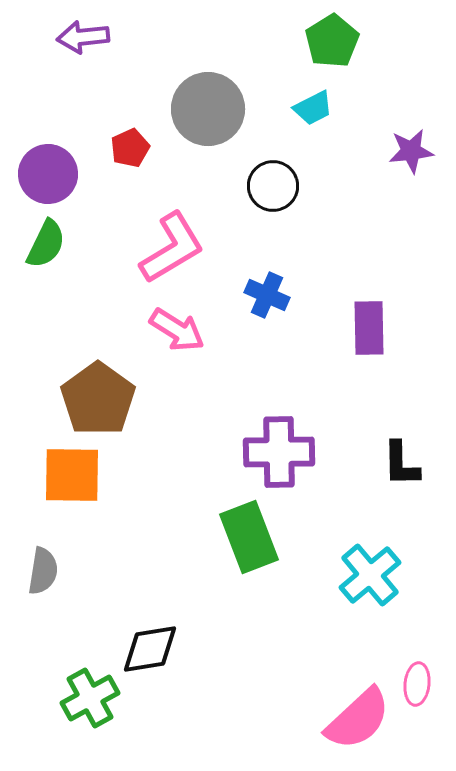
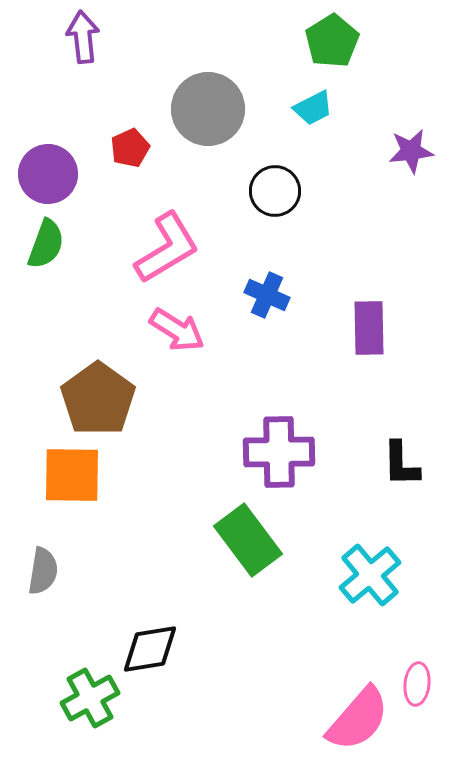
purple arrow: rotated 90 degrees clockwise
black circle: moved 2 px right, 5 px down
green semicircle: rotated 6 degrees counterclockwise
pink L-shape: moved 5 px left
green rectangle: moved 1 px left, 3 px down; rotated 16 degrees counterclockwise
pink semicircle: rotated 6 degrees counterclockwise
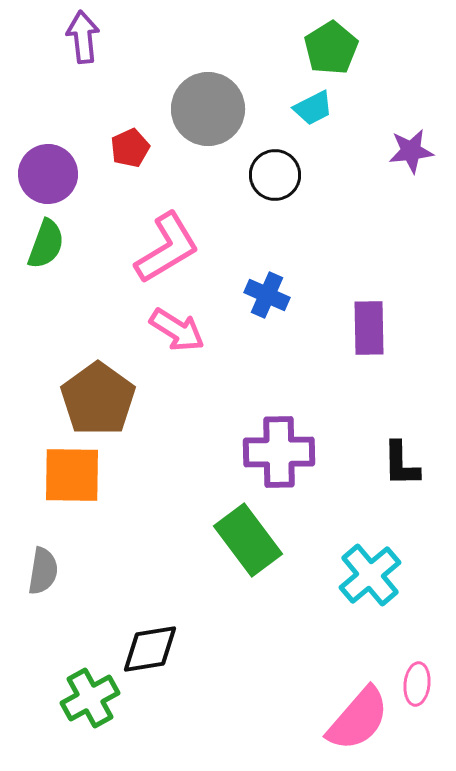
green pentagon: moved 1 px left, 7 px down
black circle: moved 16 px up
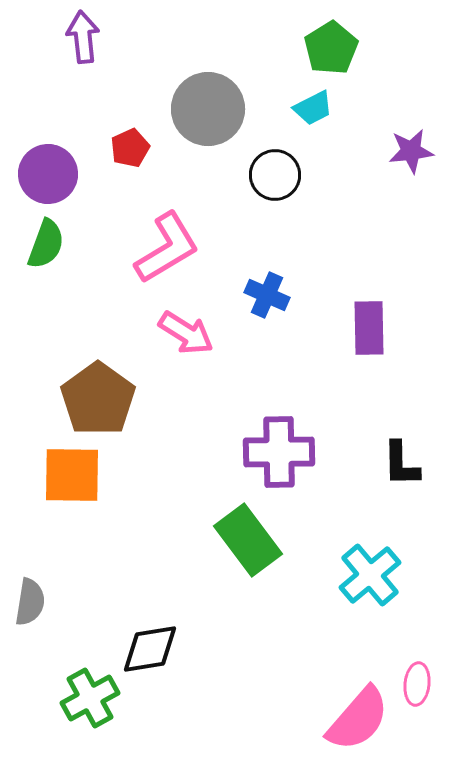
pink arrow: moved 9 px right, 3 px down
gray semicircle: moved 13 px left, 31 px down
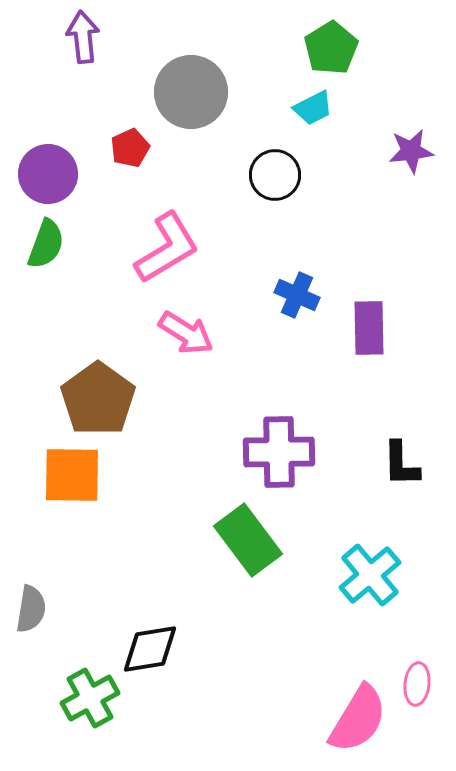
gray circle: moved 17 px left, 17 px up
blue cross: moved 30 px right
gray semicircle: moved 1 px right, 7 px down
pink semicircle: rotated 10 degrees counterclockwise
